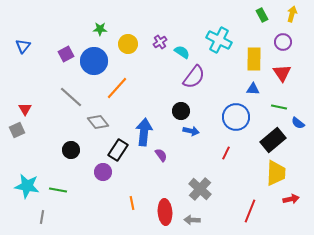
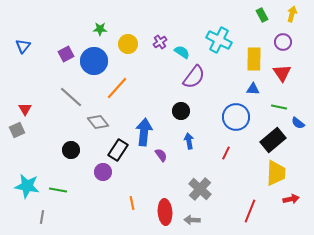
blue arrow at (191, 131): moved 2 px left, 10 px down; rotated 112 degrees counterclockwise
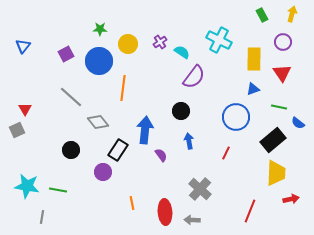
blue circle at (94, 61): moved 5 px right
orange line at (117, 88): moved 6 px right; rotated 35 degrees counterclockwise
blue triangle at (253, 89): rotated 24 degrees counterclockwise
blue arrow at (144, 132): moved 1 px right, 2 px up
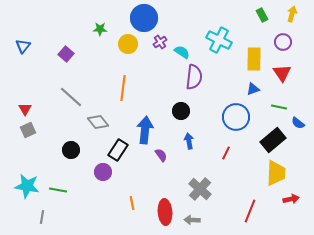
purple square at (66, 54): rotated 21 degrees counterclockwise
blue circle at (99, 61): moved 45 px right, 43 px up
purple semicircle at (194, 77): rotated 30 degrees counterclockwise
gray square at (17, 130): moved 11 px right
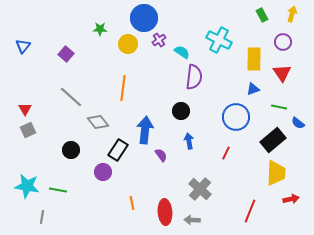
purple cross at (160, 42): moved 1 px left, 2 px up
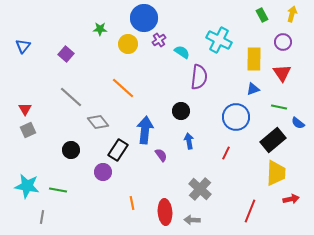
purple semicircle at (194, 77): moved 5 px right
orange line at (123, 88): rotated 55 degrees counterclockwise
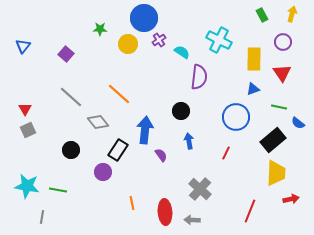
orange line at (123, 88): moved 4 px left, 6 px down
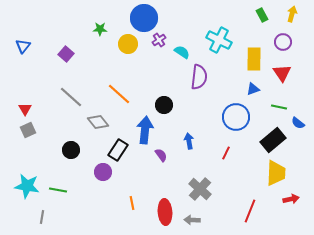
black circle at (181, 111): moved 17 px left, 6 px up
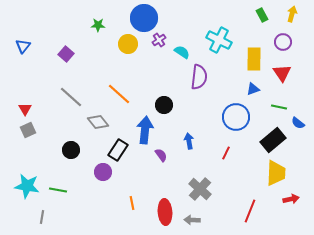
green star at (100, 29): moved 2 px left, 4 px up
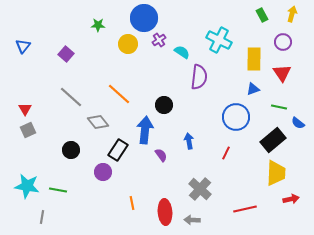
red line at (250, 211): moved 5 px left, 2 px up; rotated 55 degrees clockwise
